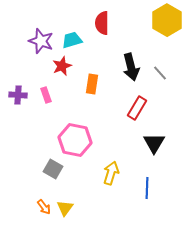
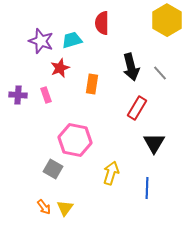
red star: moved 2 px left, 2 px down
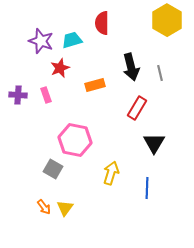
gray line: rotated 28 degrees clockwise
orange rectangle: moved 3 px right, 1 px down; rotated 66 degrees clockwise
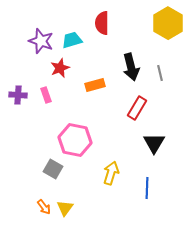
yellow hexagon: moved 1 px right, 3 px down
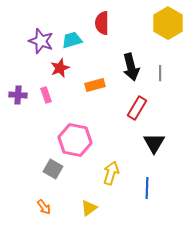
gray line: rotated 14 degrees clockwise
yellow triangle: moved 24 px right; rotated 18 degrees clockwise
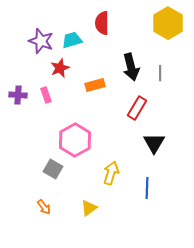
pink hexagon: rotated 20 degrees clockwise
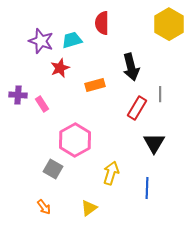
yellow hexagon: moved 1 px right, 1 px down
gray line: moved 21 px down
pink rectangle: moved 4 px left, 9 px down; rotated 14 degrees counterclockwise
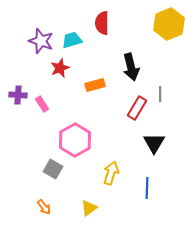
yellow hexagon: rotated 8 degrees clockwise
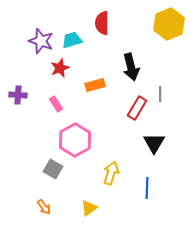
pink rectangle: moved 14 px right
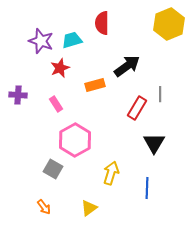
black arrow: moved 4 px left, 1 px up; rotated 112 degrees counterclockwise
